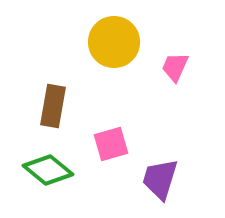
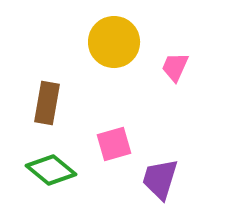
brown rectangle: moved 6 px left, 3 px up
pink square: moved 3 px right
green diamond: moved 3 px right
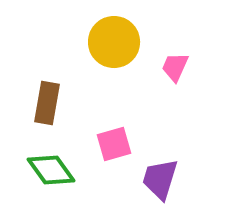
green diamond: rotated 15 degrees clockwise
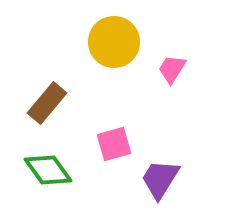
pink trapezoid: moved 3 px left, 2 px down; rotated 8 degrees clockwise
brown rectangle: rotated 30 degrees clockwise
green diamond: moved 3 px left
purple trapezoid: rotated 15 degrees clockwise
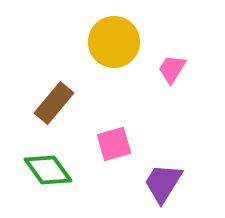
brown rectangle: moved 7 px right
purple trapezoid: moved 3 px right, 4 px down
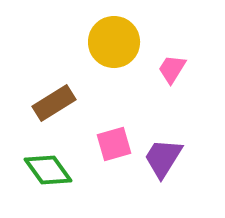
brown rectangle: rotated 18 degrees clockwise
purple trapezoid: moved 25 px up
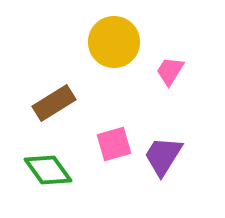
pink trapezoid: moved 2 px left, 2 px down
purple trapezoid: moved 2 px up
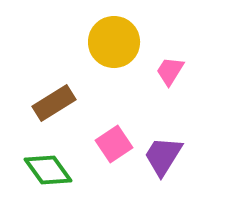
pink square: rotated 18 degrees counterclockwise
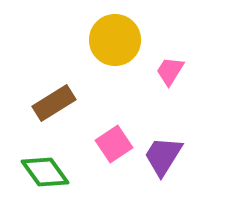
yellow circle: moved 1 px right, 2 px up
green diamond: moved 3 px left, 2 px down
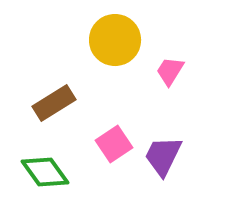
purple trapezoid: rotated 6 degrees counterclockwise
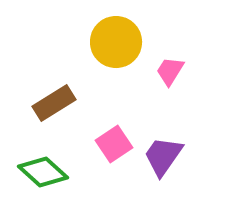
yellow circle: moved 1 px right, 2 px down
purple trapezoid: rotated 9 degrees clockwise
green diamond: moved 2 px left; rotated 12 degrees counterclockwise
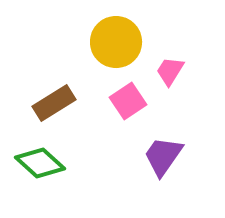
pink square: moved 14 px right, 43 px up
green diamond: moved 3 px left, 9 px up
